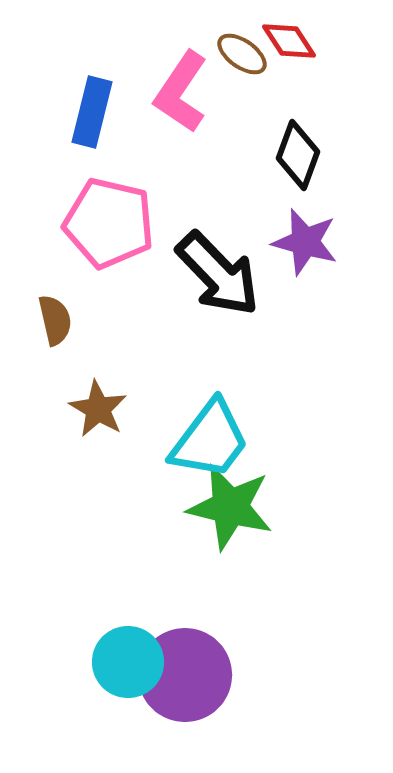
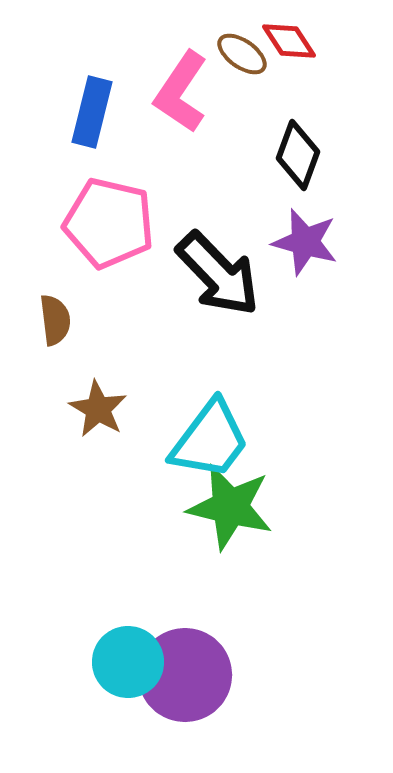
brown semicircle: rotated 6 degrees clockwise
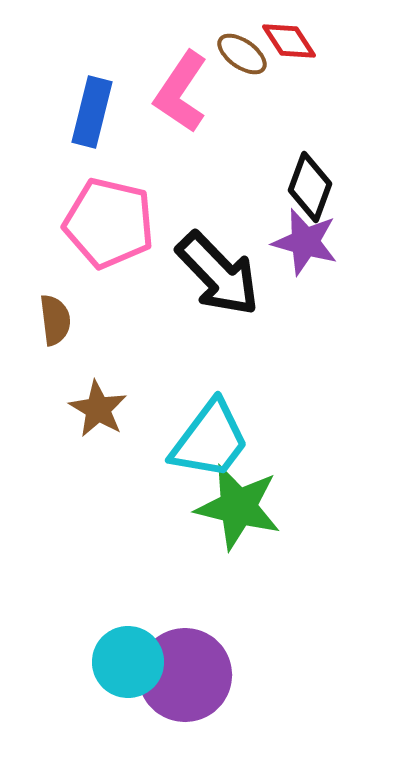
black diamond: moved 12 px right, 32 px down
green star: moved 8 px right
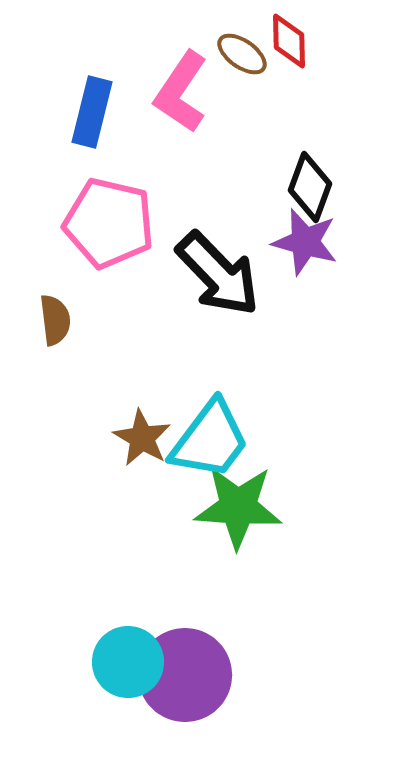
red diamond: rotated 32 degrees clockwise
brown star: moved 44 px right, 29 px down
green star: rotated 10 degrees counterclockwise
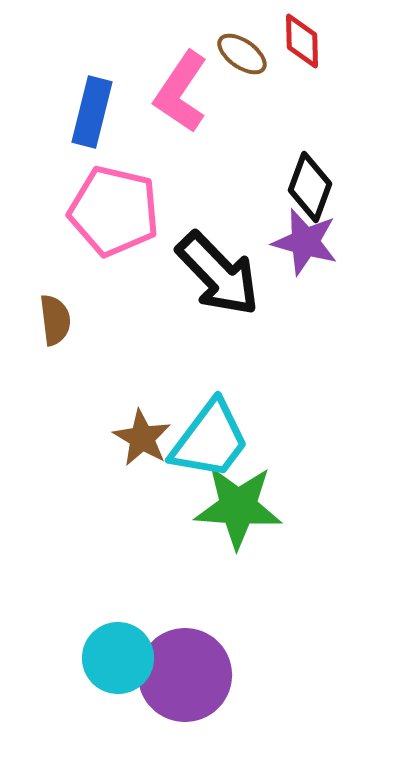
red diamond: moved 13 px right
pink pentagon: moved 5 px right, 12 px up
cyan circle: moved 10 px left, 4 px up
